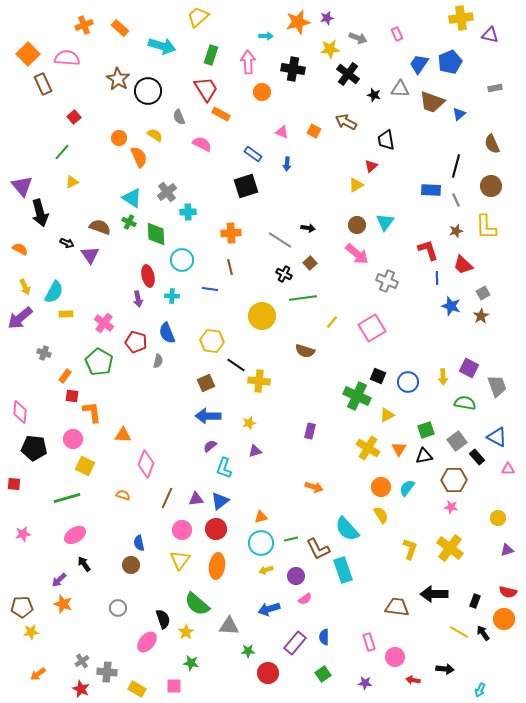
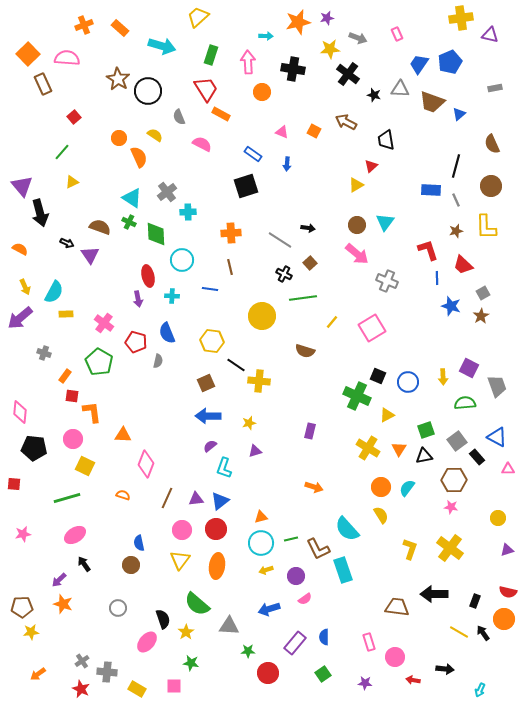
green semicircle at (465, 403): rotated 15 degrees counterclockwise
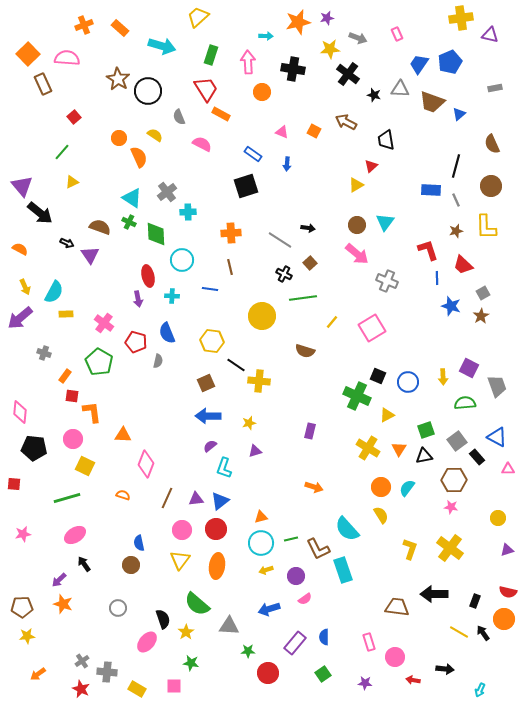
black arrow at (40, 213): rotated 36 degrees counterclockwise
yellow star at (31, 632): moved 4 px left, 4 px down
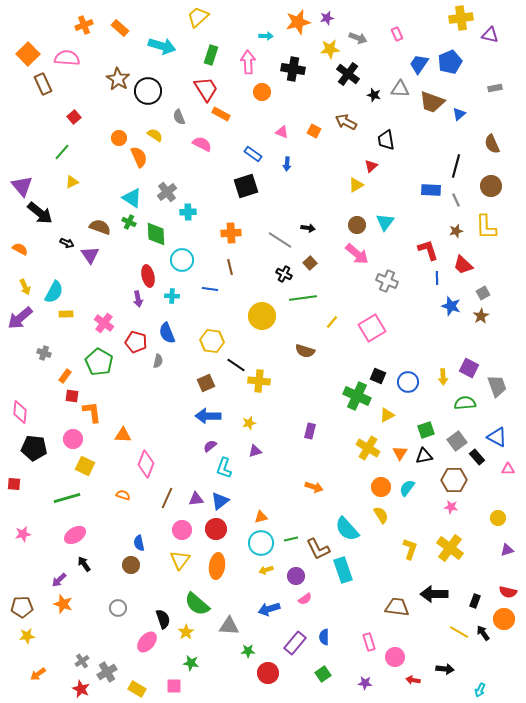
orange triangle at (399, 449): moved 1 px right, 4 px down
gray cross at (107, 672): rotated 36 degrees counterclockwise
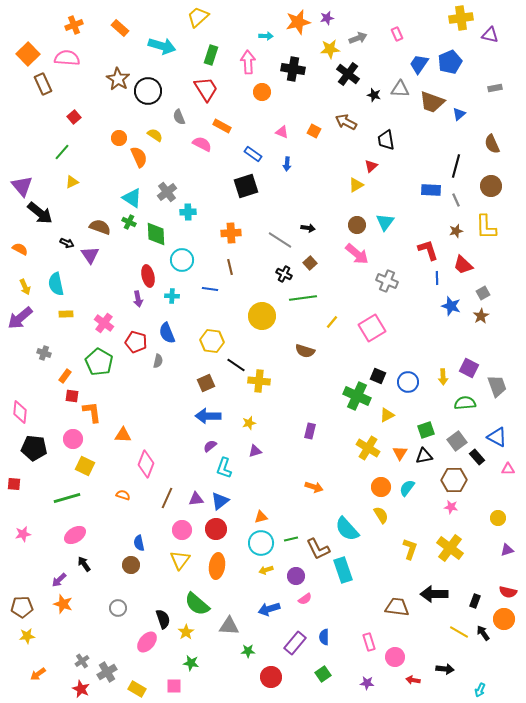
orange cross at (84, 25): moved 10 px left
gray arrow at (358, 38): rotated 42 degrees counterclockwise
orange rectangle at (221, 114): moved 1 px right, 12 px down
cyan semicircle at (54, 292): moved 2 px right, 8 px up; rotated 140 degrees clockwise
red circle at (268, 673): moved 3 px right, 4 px down
purple star at (365, 683): moved 2 px right
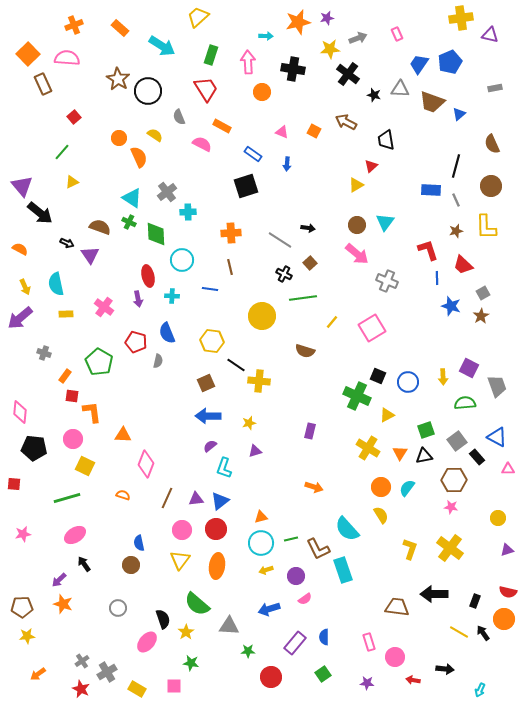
cyan arrow at (162, 46): rotated 16 degrees clockwise
pink cross at (104, 323): moved 16 px up
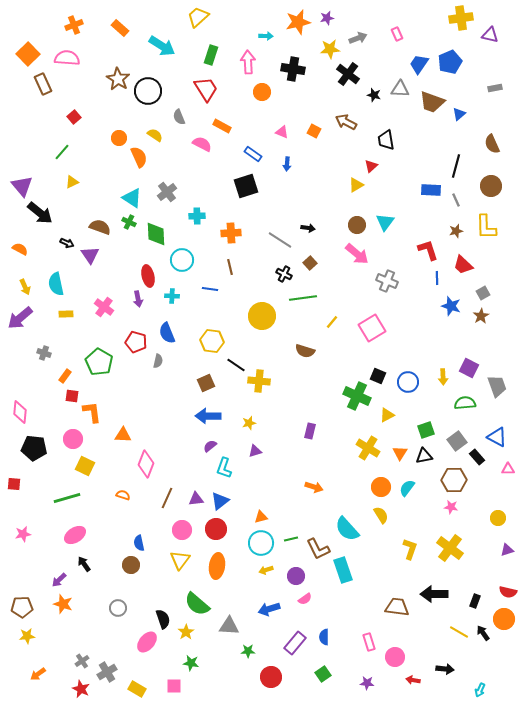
cyan cross at (188, 212): moved 9 px right, 4 px down
